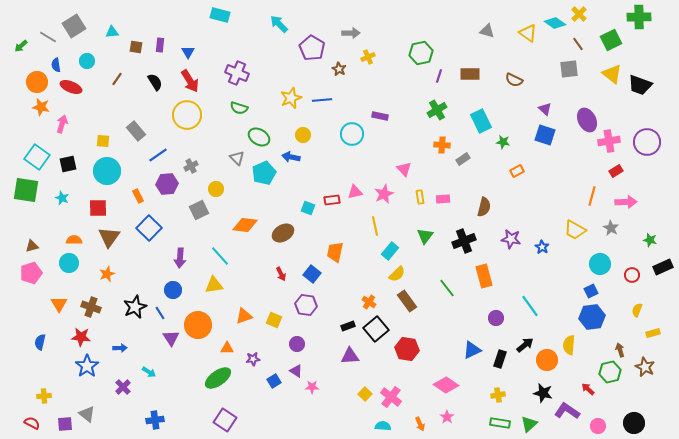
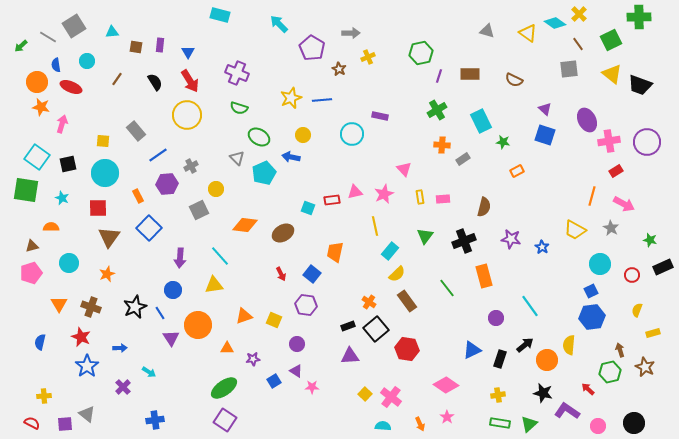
cyan circle at (107, 171): moved 2 px left, 2 px down
pink arrow at (626, 202): moved 2 px left, 2 px down; rotated 30 degrees clockwise
orange semicircle at (74, 240): moved 23 px left, 13 px up
red star at (81, 337): rotated 18 degrees clockwise
green ellipse at (218, 378): moved 6 px right, 10 px down
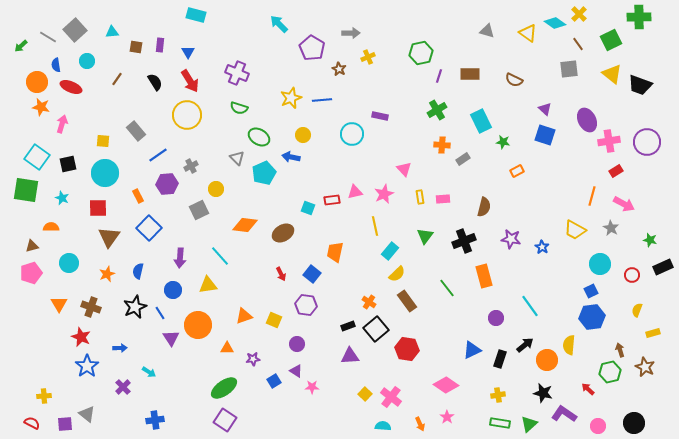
cyan rectangle at (220, 15): moved 24 px left
gray square at (74, 26): moved 1 px right, 4 px down; rotated 10 degrees counterclockwise
yellow triangle at (214, 285): moved 6 px left
blue semicircle at (40, 342): moved 98 px right, 71 px up
purple L-shape at (567, 411): moved 3 px left, 3 px down
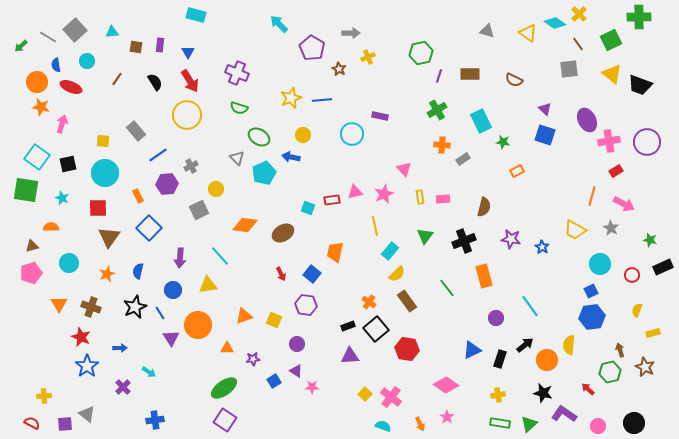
cyan semicircle at (383, 426): rotated 14 degrees clockwise
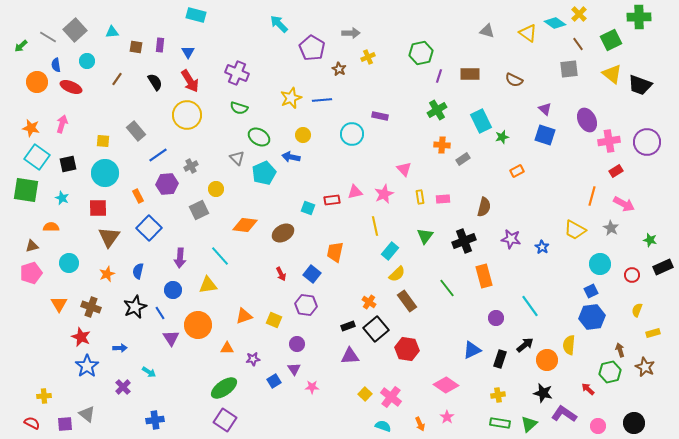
orange star at (41, 107): moved 10 px left, 21 px down
green star at (503, 142): moved 1 px left, 5 px up; rotated 24 degrees counterclockwise
purple triangle at (296, 371): moved 2 px left, 2 px up; rotated 24 degrees clockwise
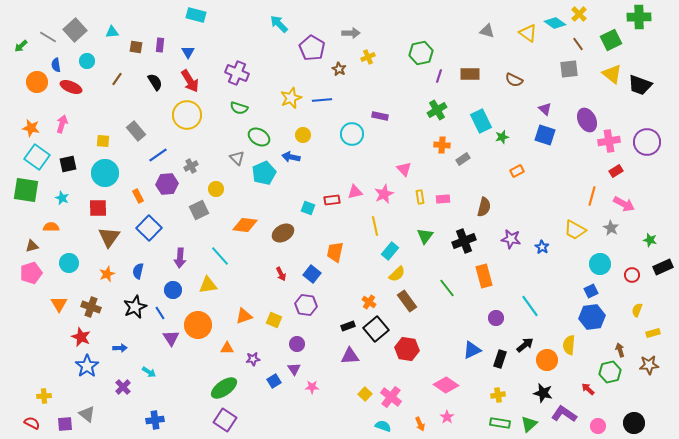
brown star at (645, 367): moved 4 px right, 2 px up; rotated 30 degrees counterclockwise
